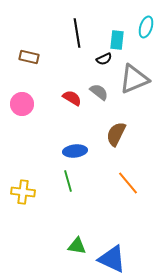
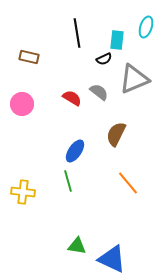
blue ellipse: rotated 50 degrees counterclockwise
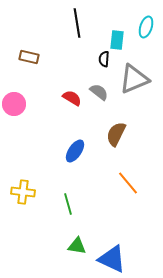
black line: moved 10 px up
black semicircle: rotated 119 degrees clockwise
pink circle: moved 8 px left
green line: moved 23 px down
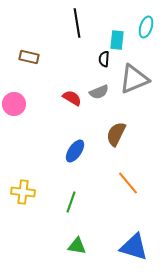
gray semicircle: rotated 120 degrees clockwise
green line: moved 3 px right, 2 px up; rotated 35 degrees clockwise
blue triangle: moved 22 px right, 12 px up; rotated 8 degrees counterclockwise
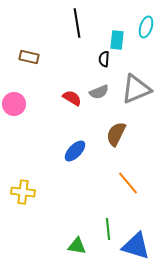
gray triangle: moved 2 px right, 10 px down
blue ellipse: rotated 10 degrees clockwise
green line: moved 37 px right, 27 px down; rotated 25 degrees counterclockwise
blue triangle: moved 2 px right, 1 px up
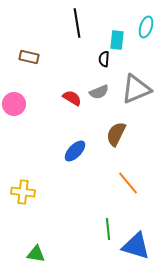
green triangle: moved 41 px left, 8 px down
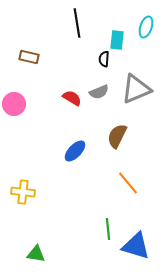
brown semicircle: moved 1 px right, 2 px down
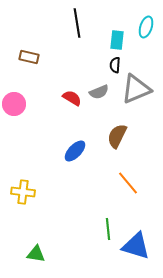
black semicircle: moved 11 px right, 6 px down
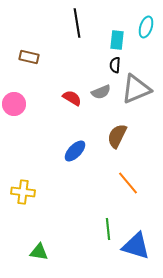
gray semicircle: moved 2 px right
green triangle: moved 3 px right, 2 px up
